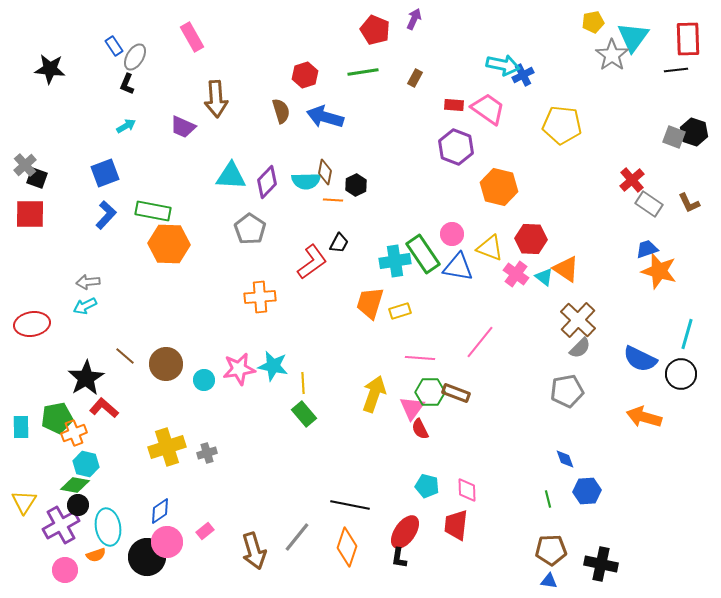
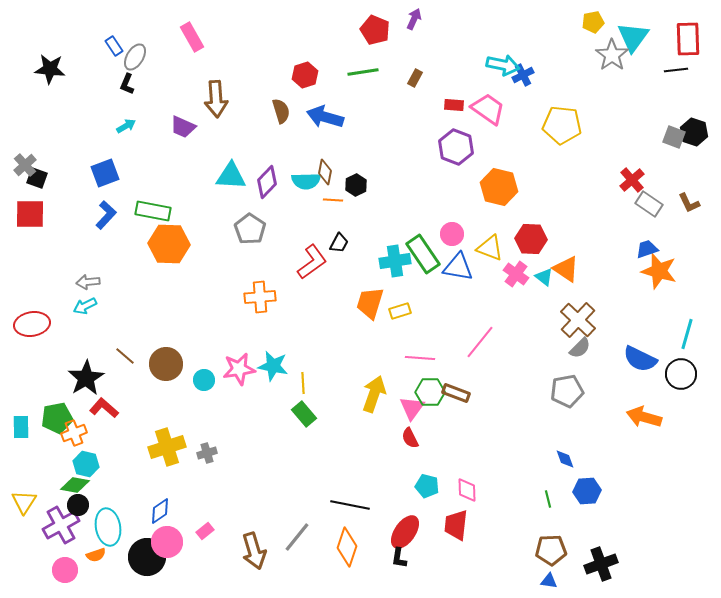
red semicircle at (420, 429): moved 10 px left, 9 px down
black cross at (601, 564): rotated 32 degrees counterclockwise
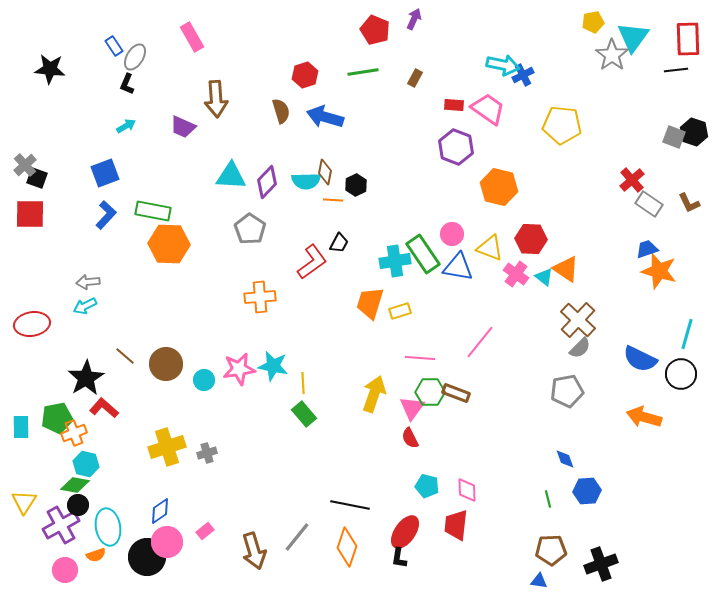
blue triangle at (549, 581): moved 10 px left
